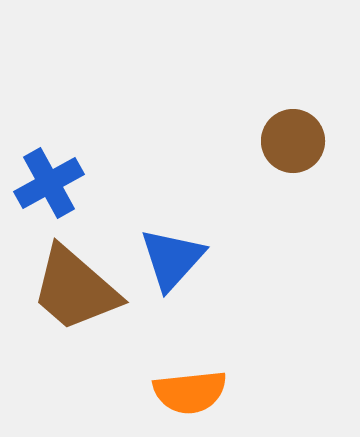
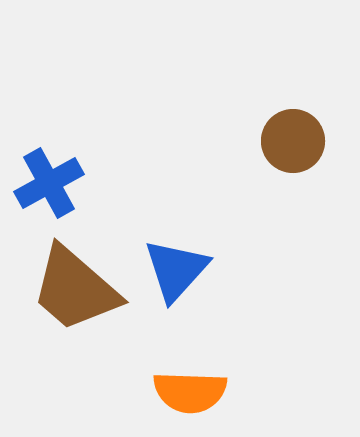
blue triangle: moved 4 px right, 11 px down
orange semicircle: rotated 8 degrees clockwise
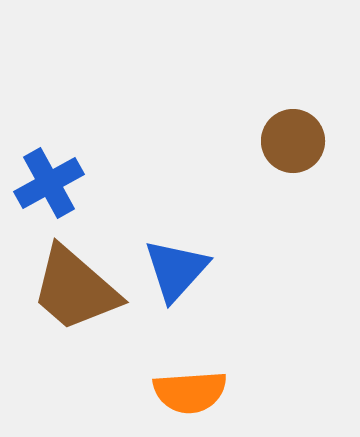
orange semicircle: rotated 6 degrees counterclockwise
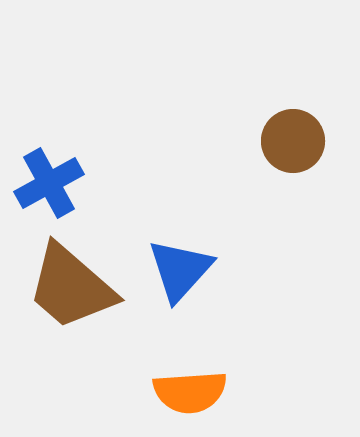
blue triangle: moved 4 px right
brown trapezoid: moved 4 px left, 2 px up
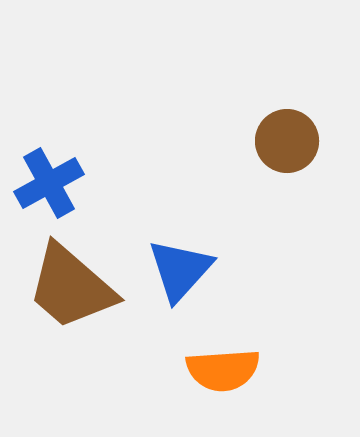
brown circle: moved 6 px left
orange semicircle: moved 33 px right, 22 px up
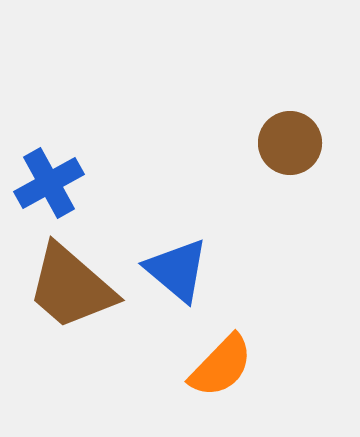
brown circle: moved 3 px right, 2 px down
blue triangle: moved 3 px left; rotated 32 degrees counterclockwise
orange semicircle: moved 2 px left, 4 px up; rotated 42 degrees counterclockwise
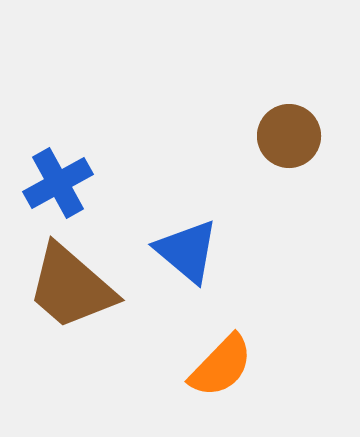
brown circle: moved 1 px left, 7 px up
blue cross: moved 9 px right
blue triangle: moved 10 px right, 19 px up
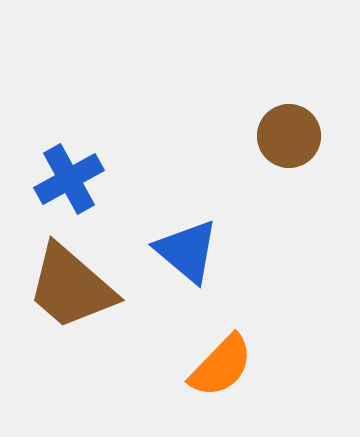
blue cross: moved 11 px right, 4 px up
